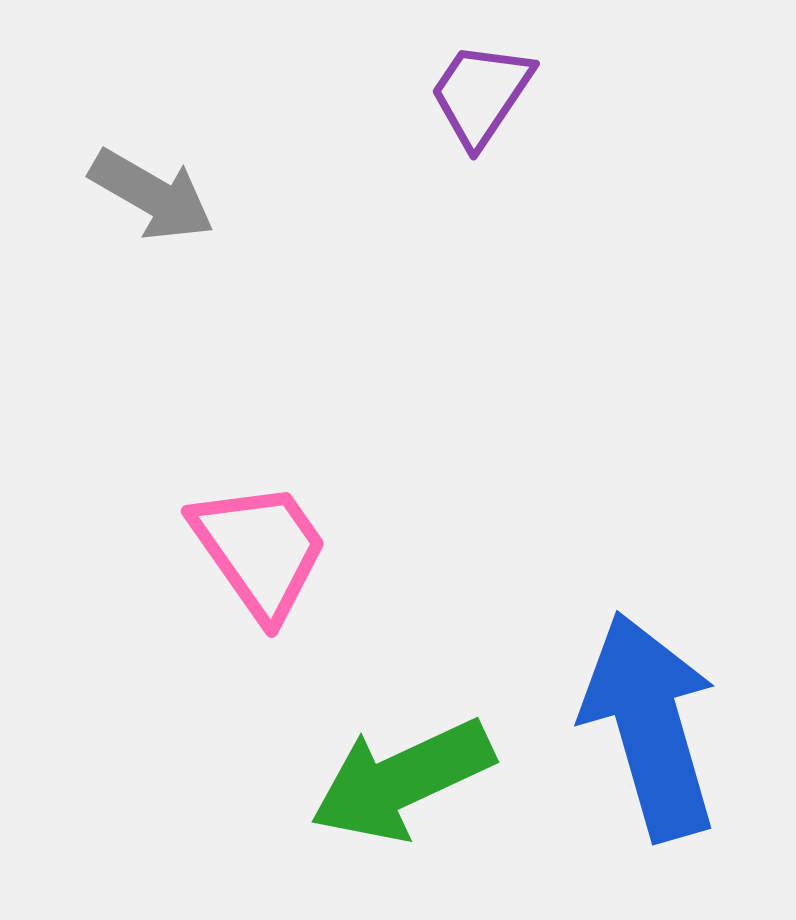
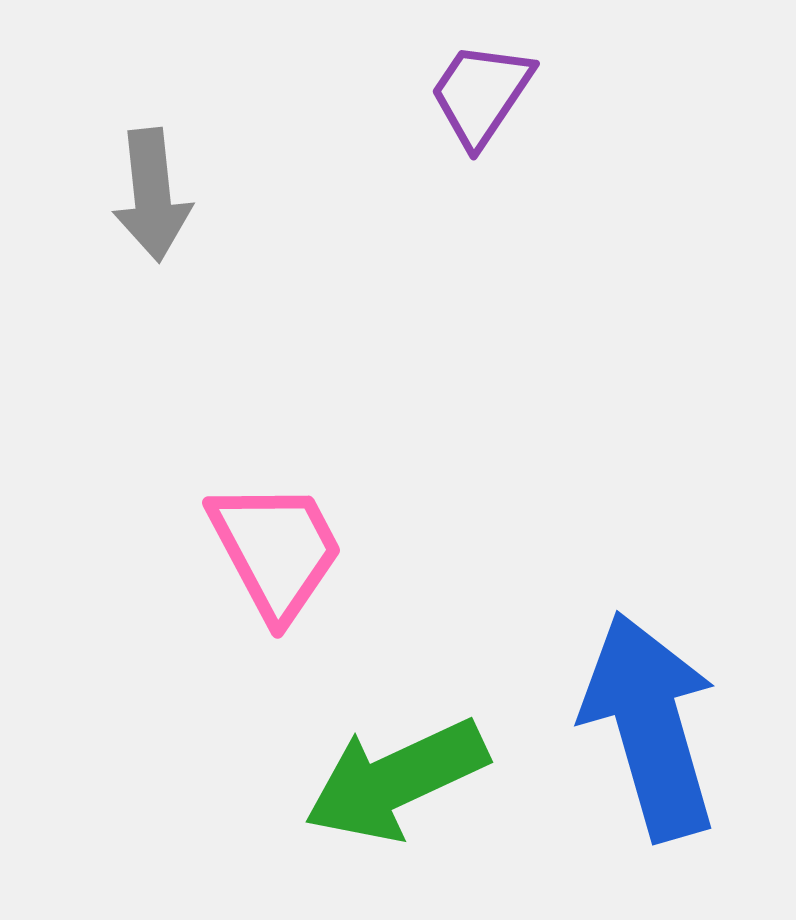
gray arrow: rotated 54 degrees clockwise
pink trapezoid: moved 16 px right; rotated 7 degrees clockwise
green arrow: moved 6 px left
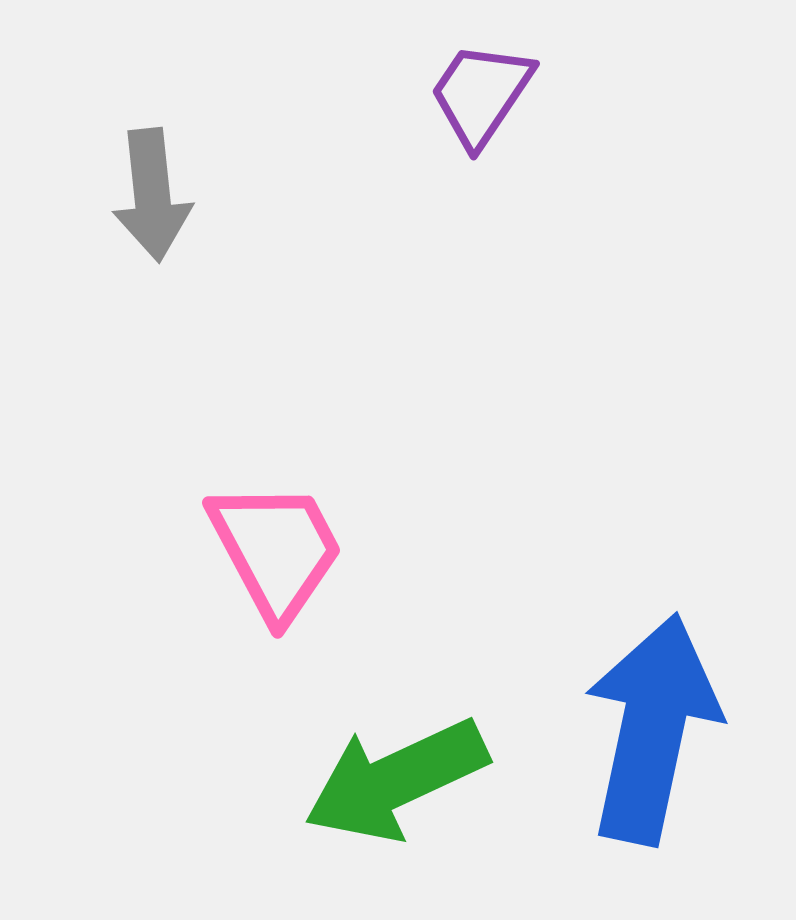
blue arrow: moved 2 px right, 3 px down; rotated 28 degrees clockwise
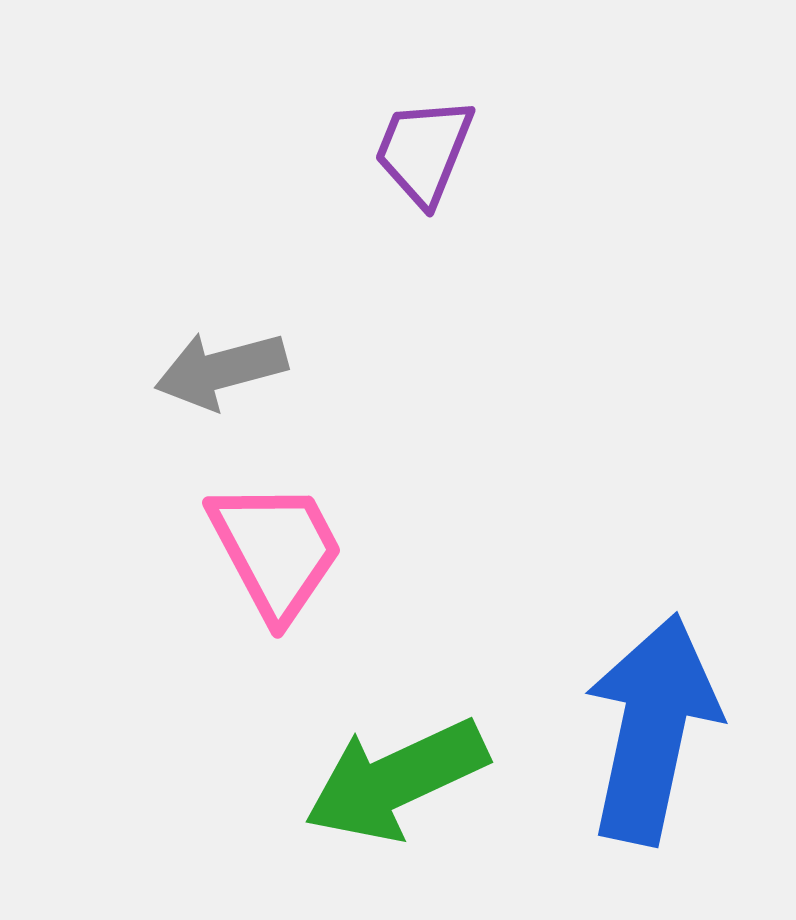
purple trapezoid: moved 57 px left, 57 px down; rotated 12 degrees counterclockwise
gray arrow: moved 69 px right, 175 px down; rotated 81 degrees clockwise
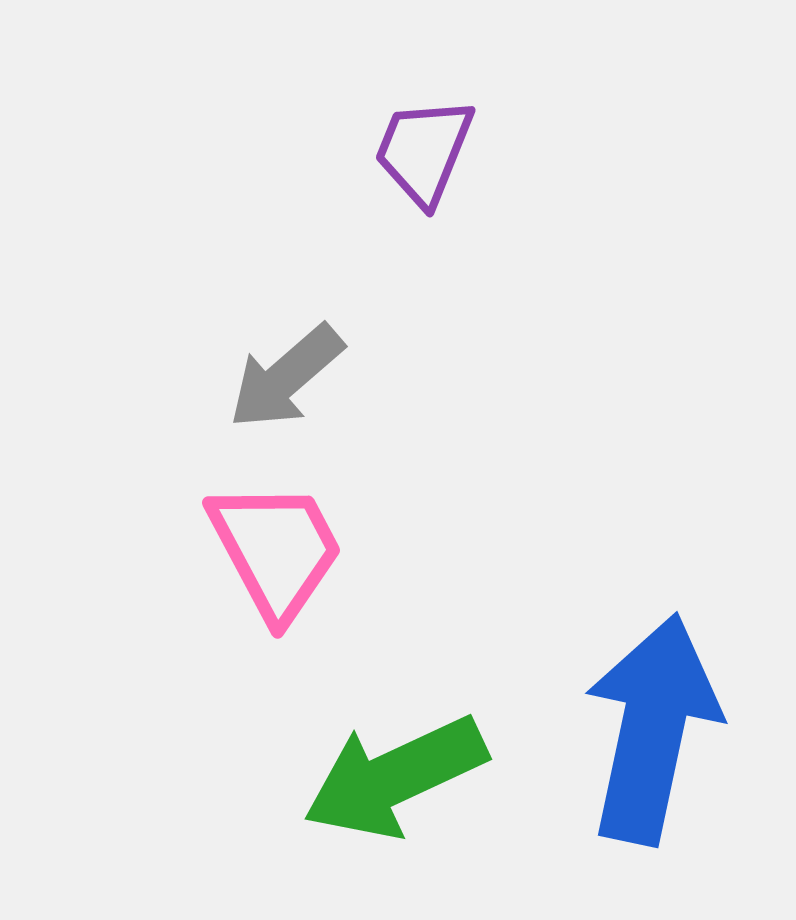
gray arrow: moved 65 px right, 7 px down; rotated 26 degrees counterclockwise
green arrow: moved 1 px left, 3 px up
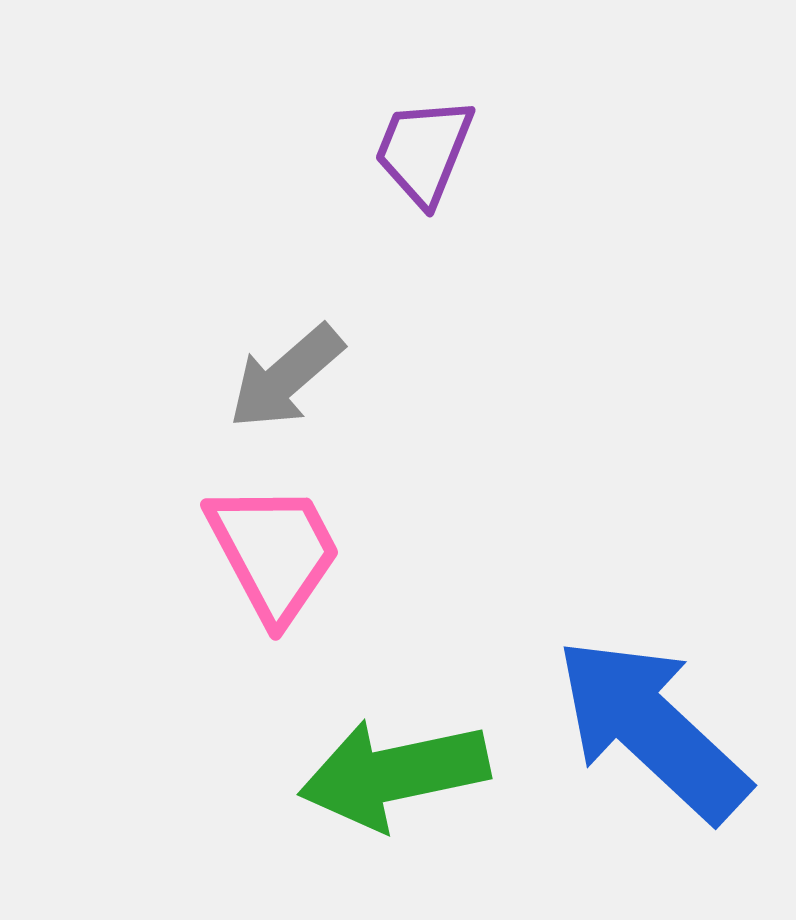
pink trapezoid: moved 2 px left, 2 px down
blue arrow: rotated 59 degrees counterclockwise
green arrow: moved 1 px left, 3 px up; rotated 13 degrees clockwise
